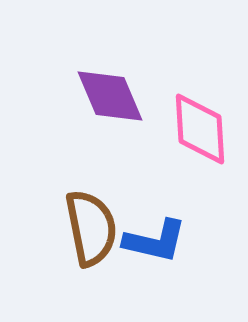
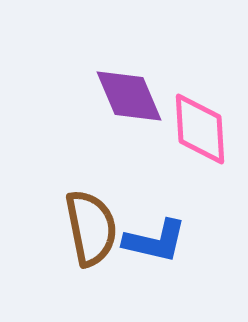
purple diamond: moved 19 px right
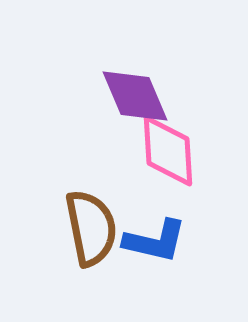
purple diamond: moved 6 px right
pink diamond: moved 32 px left, 22 px down
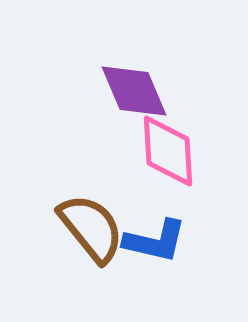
purple diamond: moved 1 px left, 5 px up
brown semicircle: rotated 28 degrees counterclockwise
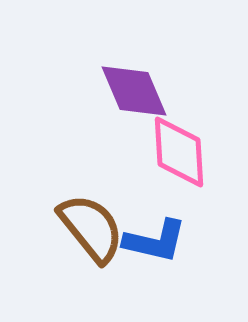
pink diamond: moved 11 px right, 1 px down
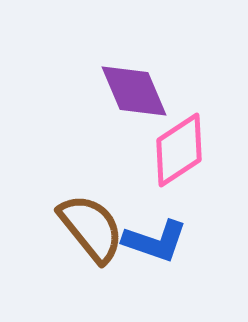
pink diamond: moved 2 px up; rotated 60 degrees clockwise
blue L-shape: rotated 6 degrees clockwise
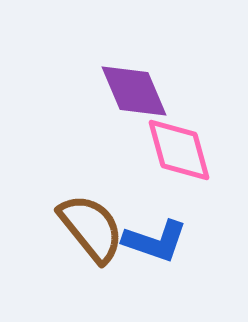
pink diamond: rotated 72 degrees counterclockwise
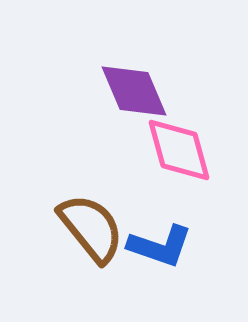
blue L-shape: moved 5 px right, 5 px down
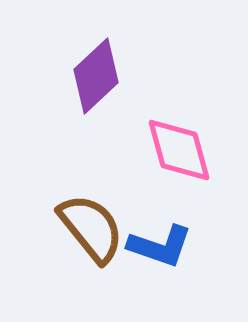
purple diamond: moved 38 px left, 15 px up; rotated 70 degrees clockwise
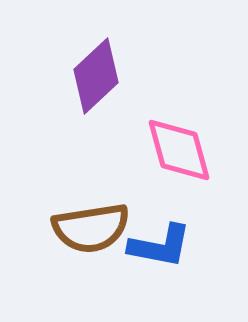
brown semicircle: rotated 120 degrees clockwise
blue L-shape: rotated 8 degrees counterclockwise
